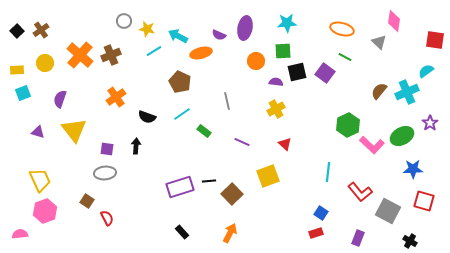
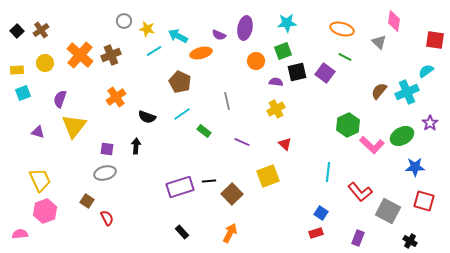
green square at (283, 51): rotated 18 degrees counterclockwise
yellow triangle at (74, 130): moved 4 px up; rotated 16 degrees clockwise
blue star at (413, 169): moved 2 px right, 2 px up
gray ellipse at (105, 173): rotated 10 degrees counterclockwise
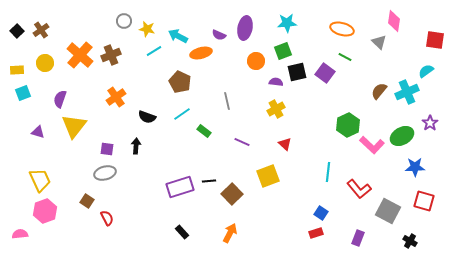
red L-shape at (360, 192): moved 1 px left, 3 px up
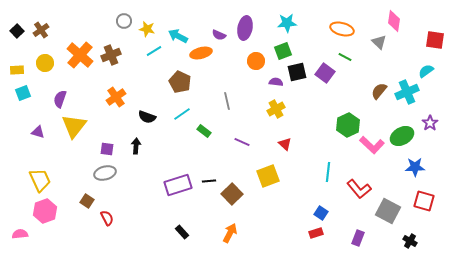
purple rectangle at (180, 187): moved 2 px left, 2 px up
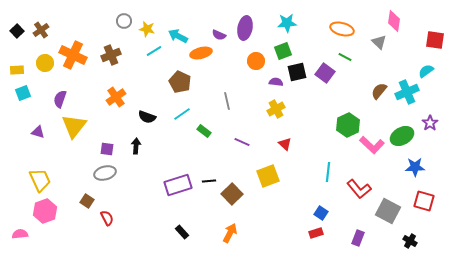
orange cross at (80, 55): moved 7 px left; rotated 16 degrees counterclockwise
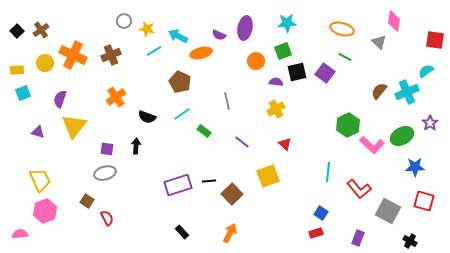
purple line at (242, 142): rotated 14 degrees clockwise
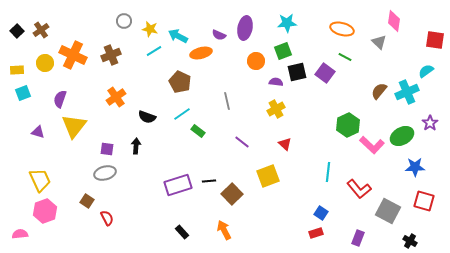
yellow star at (147, 29): moved 3 px right
green rectangle at (204, 131): moved 6 px left
orange arrow at (230, 233): moved 6 px left, 3 px up; rotated 54 degrees counterclockwise
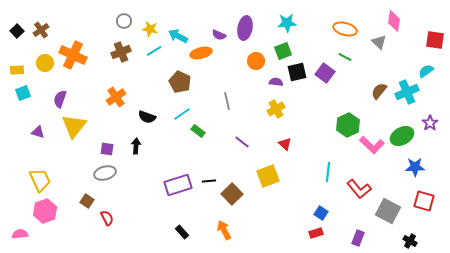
orange ellipse at (342, 29): moved 3 px right
brown cross at (111, 55): moved 10 px right, 3 px up
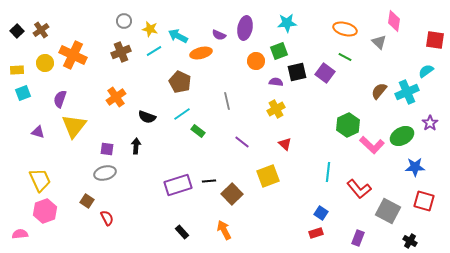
green square at (283, 51): moved 4 px left
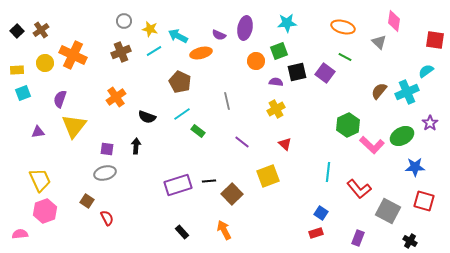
orange ellipse at (345, 29): moved 2 px left, 2 px up
purple triangle at (38, 132): rotated 24 degrees counterclockwise
